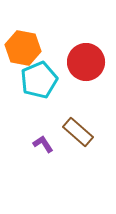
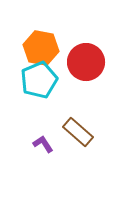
orange hexagon: moved 18 px right
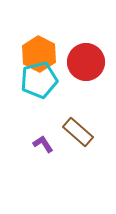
orange hexagon: moved 2 px left, 6 px down; rotated 16 degrees clockwise
cyan pentagon: rotated 9 degrees clockwise
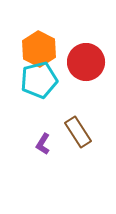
orange hexagon: moved 5 px up
brown rectangle: rotated 16 degrees clockwise
purple L-shape: rotated 115 degrees counterclockwise
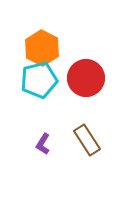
orange hexagon: moved 3 px right, 1 px up
red circle: moved 16 px down
brown rectangle: moved 9 px right, 8 px down
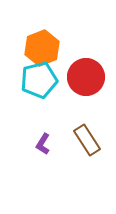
orange hexagon: rotated 12 degrees clockwise
red circle: moved 1 px up
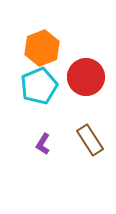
cyan pentagon: moved 6 px down; rotated 9 degrees counterclockwise
brown rectangle: moved 3 px right
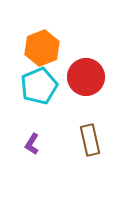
brown rectangle: rotated 20 degrees clockwise
purple L-shape: moved 11 px left
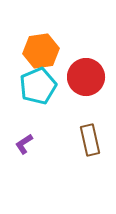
orange hexagon: moved 1 px left, 3 px down; rotated 12 degrees clockwise
cyan pentagon: moved 1 px left
purple L-shape: moved 8 px left; rotated 25 degrees clockwise
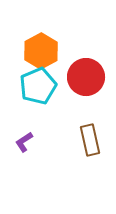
orange hexagon: rotated 20 degrees counterclockwise
purple L-shape: moved 2 px up
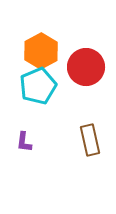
red circle: moved 10 px up
purple L-shape: rotated 50 degrees counterclockwise
